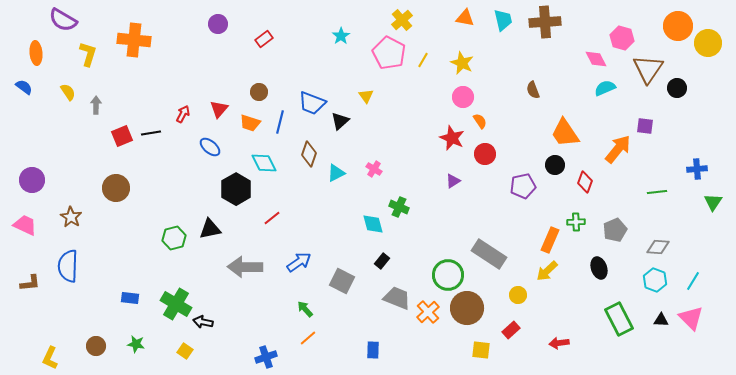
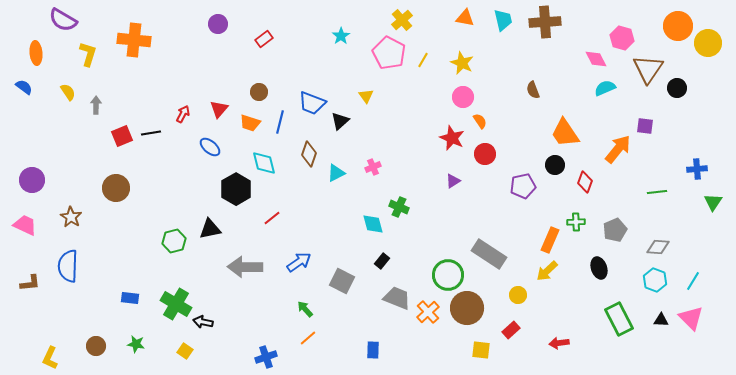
cyan diamond at (264, 163): rotated 12 degrees clockwise
pink cross at (374, 169): moved 1 px left, 2 px up; rotated 35 degrees clockwise
green hexagon at (174, 238): moved 3 px down
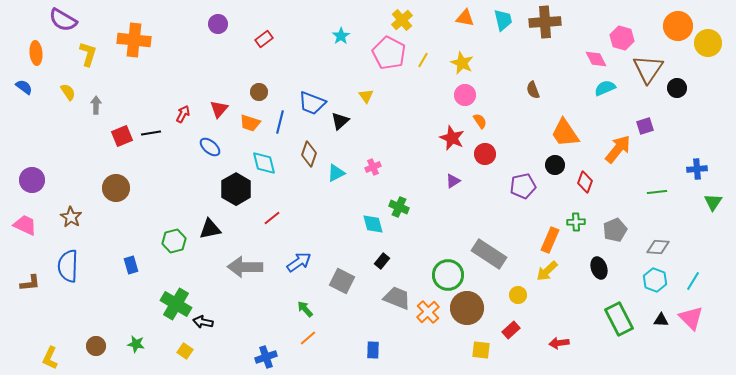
pink circle at (463, 97): moved 2 px right, 2 px up
purple square at (645, 126): rotated 24 degrees counterclockwise
blue rectangle at (130, 298): moved 1 px right, 33 px up; rotated 66 degrees clockwise
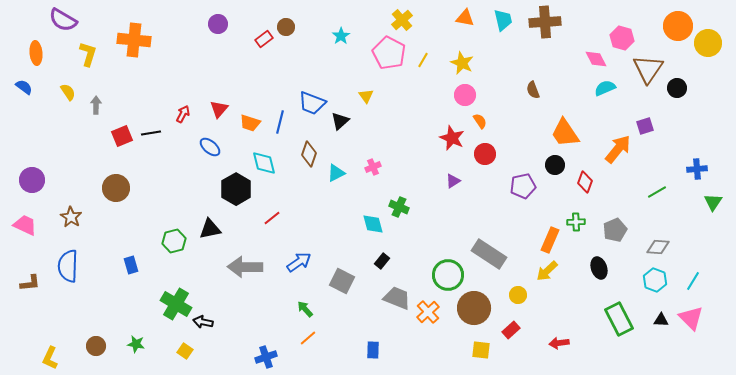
brown circle at (259, 92): moved 27 px right, 65 px up
green line at (657, 192): rotated 24 degrees counterclockwise
brown circle at (467, 308): moved 7 px right
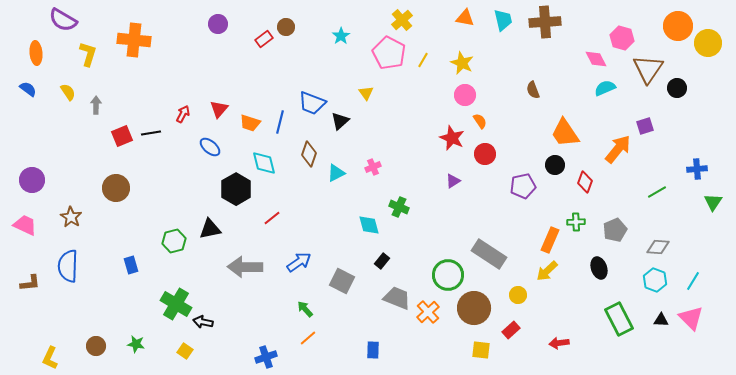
blue semicircle at (24, 87): moved 4 px right, 2 px down
yellow triangle at (366, 96): moved 3 px up
cyan diamond at (373, 224): moved 4 px left, 1 px down
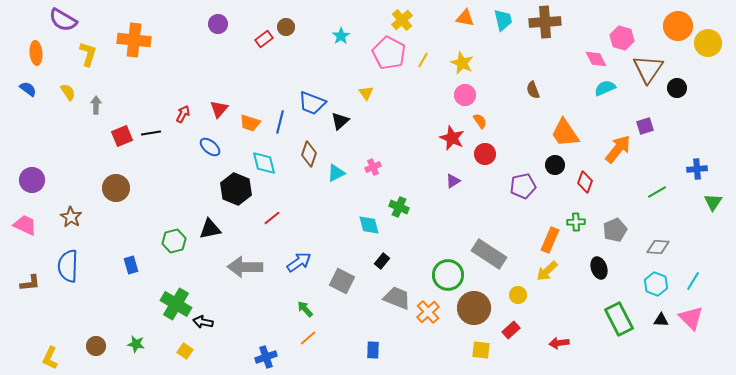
black hexagon at (236, 189): rotated 8 degrees counterclockwise
cyan hexagon at (655, 280): moved 1 px right, 4 px down
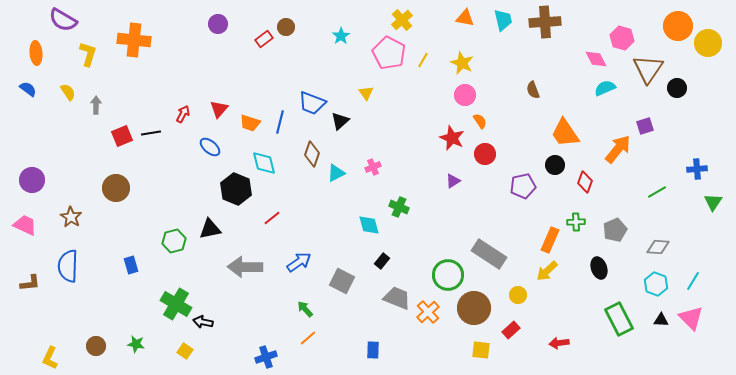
brown diamond at (309, 154): moved 3 px right
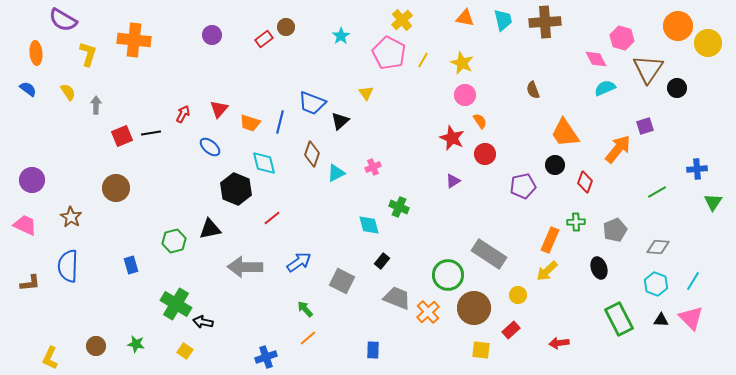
purple circle at (218, 24): moved 6 px left, 11 px down
